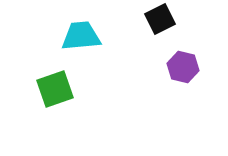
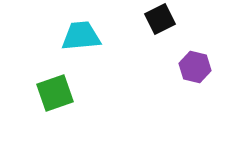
purple hexagon: moved 12 px right
green square: moved 4 px down
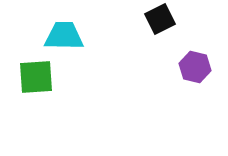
cyan trapezoid: moved 17 px left; rotated 6 degrees clockwise
green square: moved 19 px left, 16 px up; rotated 15 degrees clockwise
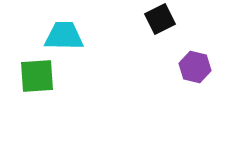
green square: moved 1 px right, 1 px up
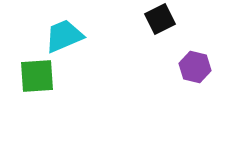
cyan trapezoid: rotated 24 degrees counterclockwise
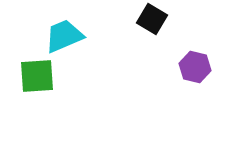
black square: moved 8 px left; rotated 32 degrees counterclockwise
